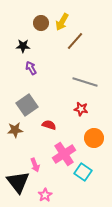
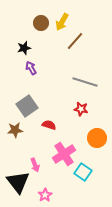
black star: moved 1 px right, 2 px down; rotated 16 degrees counterclockwise
gray square: moved 1 px down
orange circle: moved 3 px right
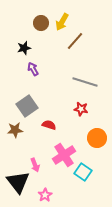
purple arrow: moved 2 px right, 1 px down
pink cross: moved 1 px down
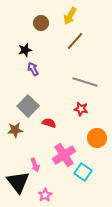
yellow arrow: moved 8 px right, 6 px up
black star: moved 1 px right, 2 px down
gray square: moved 1 px right; rotated 10 degrees counterclockwise
red semicircle: moved 2 px up
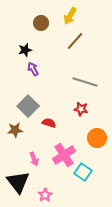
pink arrow: moved 1 px left, 6 px up
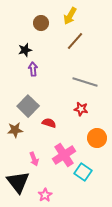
purple arrow: rotated 24 degrees clockwise
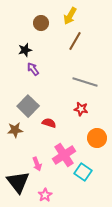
brown line: rotated 12 degrees counterclockwise
purple arrow: rotated 32 degrees counterclockwise
pink arrow: moved 3 px right, 5 px down
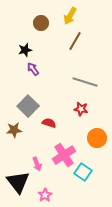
brown star: moved 1 px left
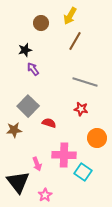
pink cross: rotated 35 degrees clockwise
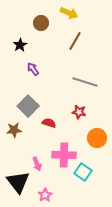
yellow arrow: moved 1 px left, 3 px up; rotated 96 degrees counterclockwise
black star: moved 5 px left, 5 px up; rotated 16 degrees counterclockwise
red star: moved 2 px left, 3 px down
